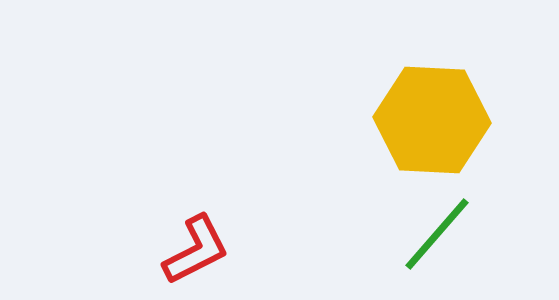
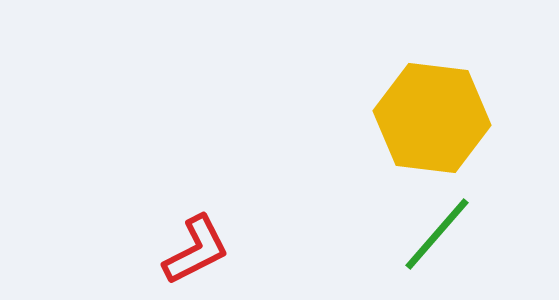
yellow hexagon: moved 2 px up; rotated 4 degrees clockwise
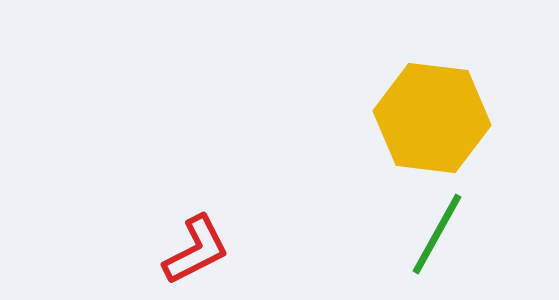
green line: rotated 12 degrees counterclockwise
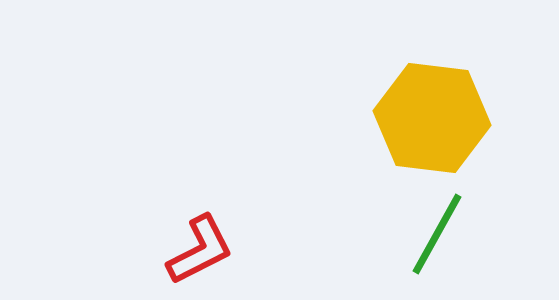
red L-shape: moved 4 px right
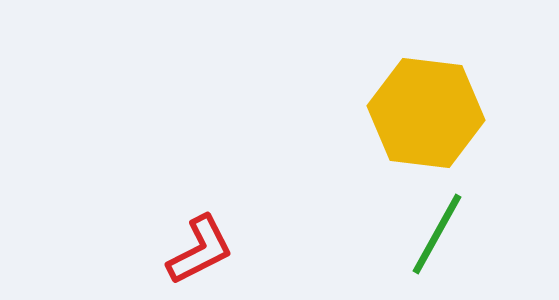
yellow hexagon: moved 6 px left, 5 px up
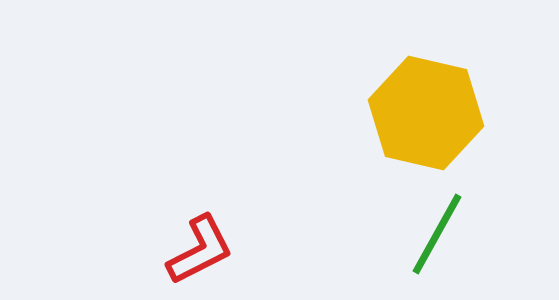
yellow hexagon: rotated 6 degrees clockwise
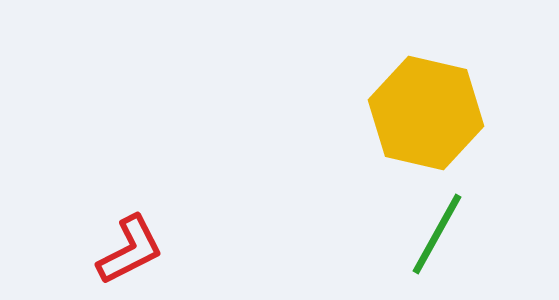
red L-shape: moved 70 px left
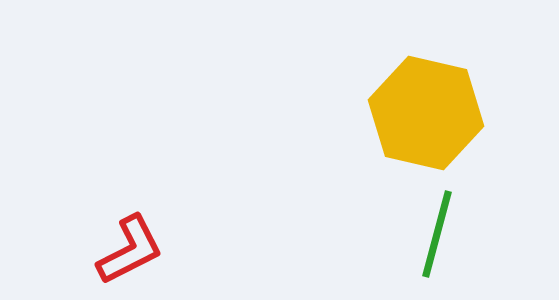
green line: rotated 14 degrees counterclockwise
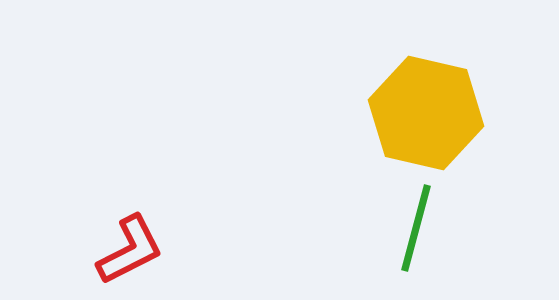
green line: moved 21 px left, 6 px up
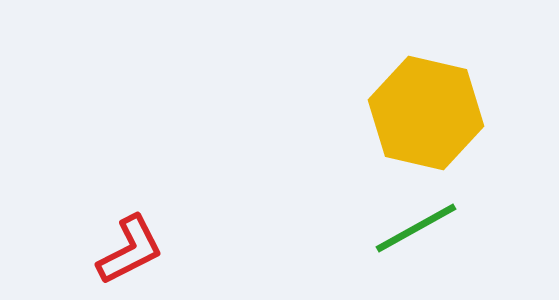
green line: rotated 46 degrees clockwise
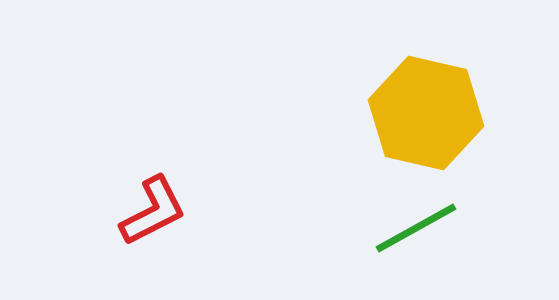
red L-shape: moved 23 px right, 39 px up
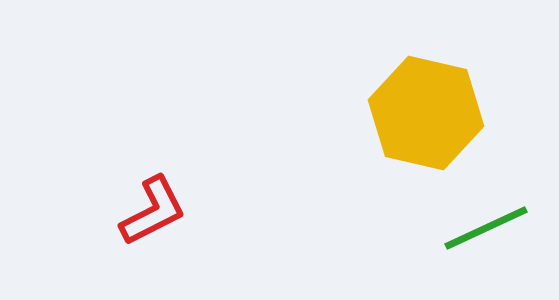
green line: moved 70 px right; rotated 4 degrees clockwise
